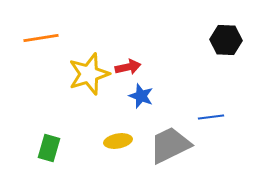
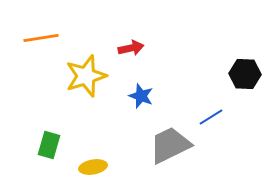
black hexagon: moved 19 px right, 34 px down
red arrow: moved 3 px right, 19 px up
yellow star: moved 3 px left, 2 px down
blue line: rotated 25 degrees counterclockwise
yellow ellipse: moved 25 px left, 26 px down
green rectangle: moved 3 px up
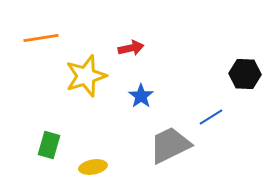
blue star: rotated 15 degrees clockwise
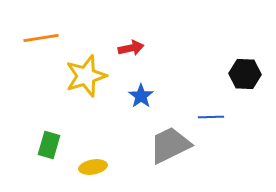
blue line: rotated 30 degrees clockwise
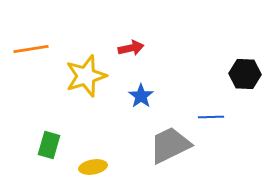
orange line: moved 10 px left, 11 px down
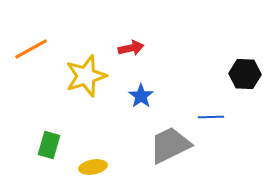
orange line: rotated 20 degrees counterclockwise
